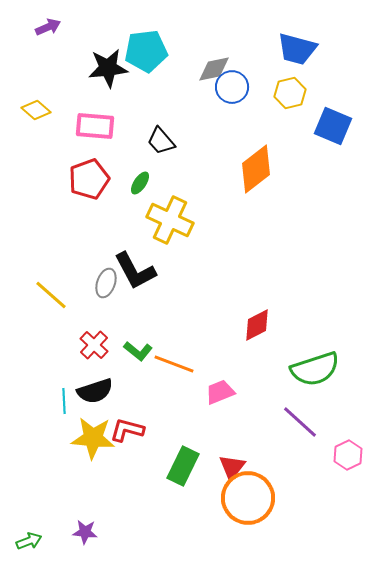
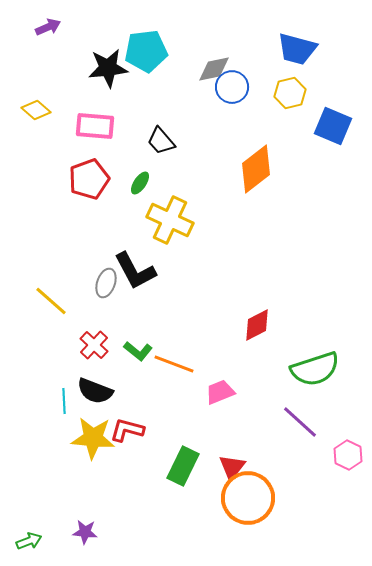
yellow line: moved 6 px down
black semicircle: rotated 39 degrees clockwise
pink hexagon: rotated 8 degrees counterclockwise
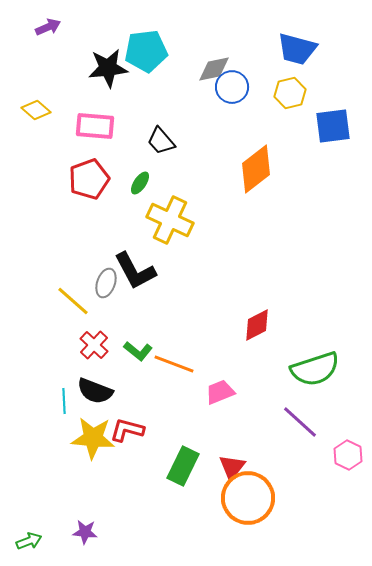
blue square: rotated 30 degrees counterclockwise
yellow line: moved 22 px right
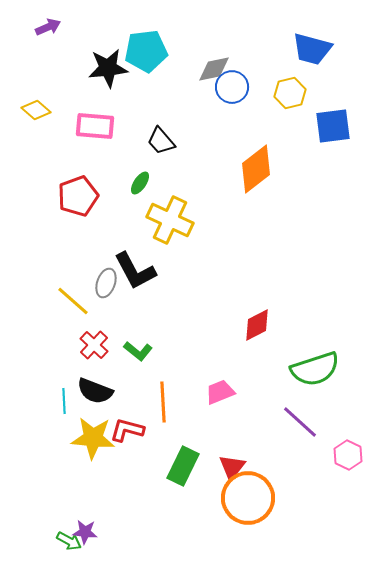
blue trapezoid: moved 15 px right
red pentagon: moved 11 px left, 17 px down
orange line: moved 11 px left, 38 px down; rotated 66 degrees clockwise
green arrow: moved 40 px right; rotated 50 degrees clockwise
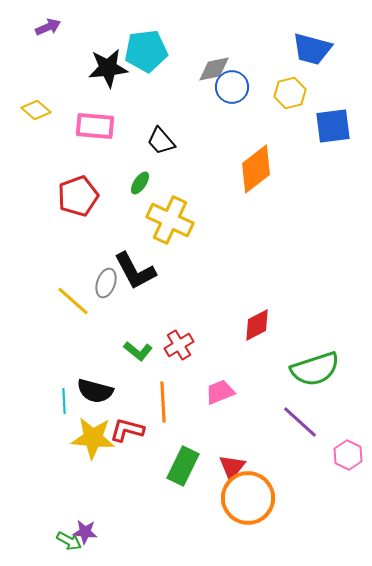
red cross: moved 85 px right; rotated 16 degrees clockwise
black semicircle: rotated 6 degrees counterclockwise
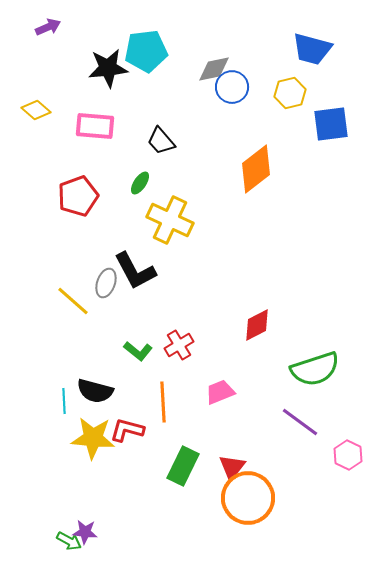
blue square: moved 2 px left, 2 px up
purple line: rotated 6 degrees counterclockwise
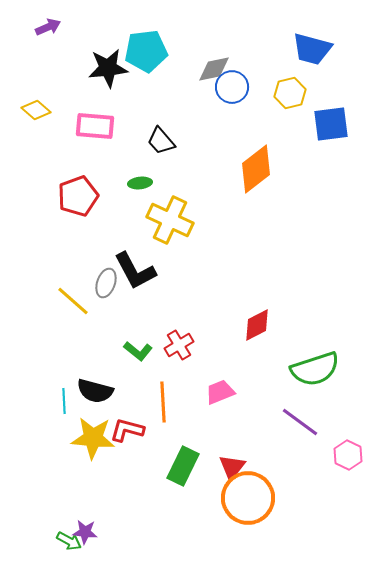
green ellipse: rotated 50 degrees clockwise
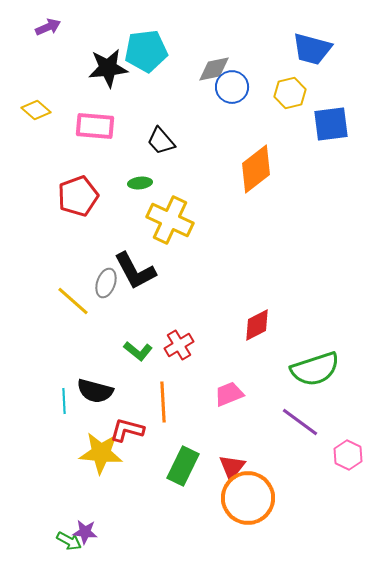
pink trapezoid: moved 9 px right, 2 px down
yellow star: moved 8 px right, 15 px down
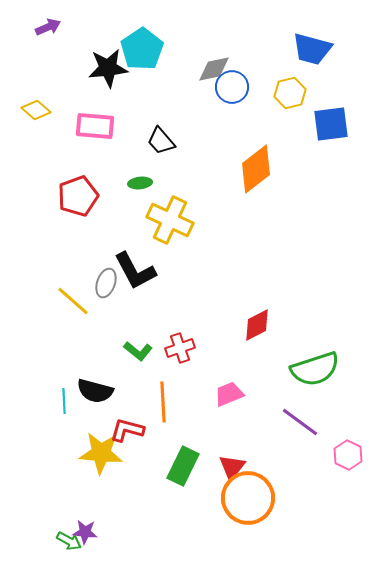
cyan pentagon: moved 4 px left, 2 px up; rotated 27 degrees counterclockwise
red cross: moved 1 px right, 3 px down; rotated 12 degrees clockwise
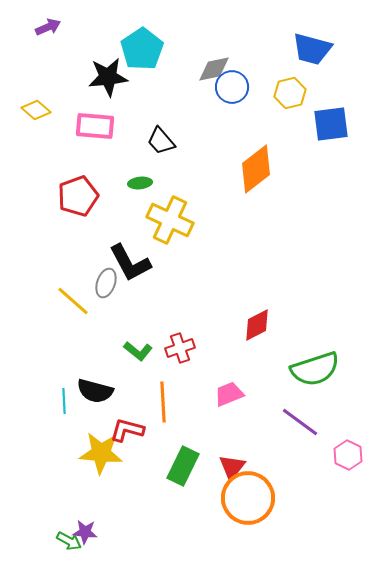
black star: moved 9 px down
black L-shape: moved 5 px left, 8 px up
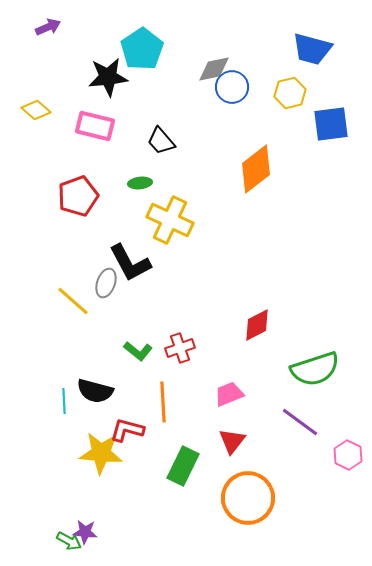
pink rectangle: rotated 9 degrees clockwise
red triangle: moved 26 px up
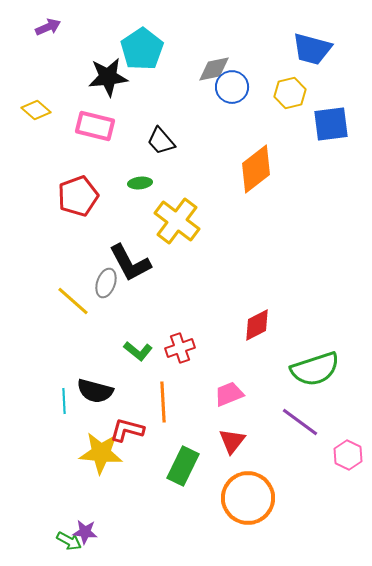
yellow cross: moved 7 px right, 1 px down; rotated 12 degrees clockwise
